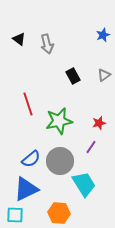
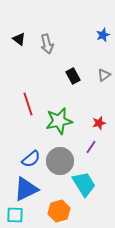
orange hexagon: moved 2 px up; rotated 20 degrees counterclockwise
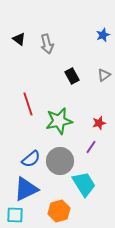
black rectangle: moved 1 px left
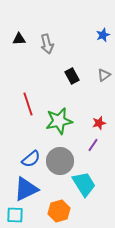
black triangle: rotated 40 degrees counterclockwise
purple line: moved 2 px right, 2 px up
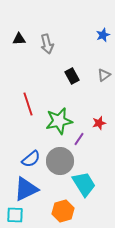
purple line: moved 14 px left, 6 px up
orange hexagon: moved 4 px right
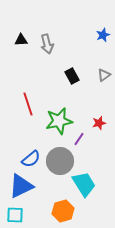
black triangle: moved 2 px right, 1 px down
blue triangle: moved 5 px left, 3 px up
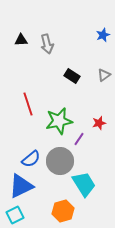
black rectangle: rotated 28 degrees counterclockwise
cyan square: rotated 30 degrees counterclockwise
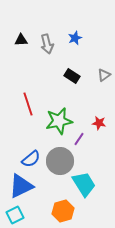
blue star: moved 28 px left, 3 px down
red star: rotated 24 degrees clockwise
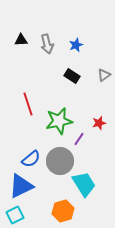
blue star: moved 1 px right, 7 px down
red star: rotated 24 degrees counterclockwise
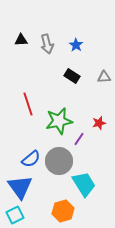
blue star: rotated 16 degrees counterclockwise
gray triangle: moved 2 px down; rotated 32 degrees clockwise
gray circle: moved 1 px left
blue triangle: moved 1 px left, 1 px down; rotated 40 degrees counterclockwise
